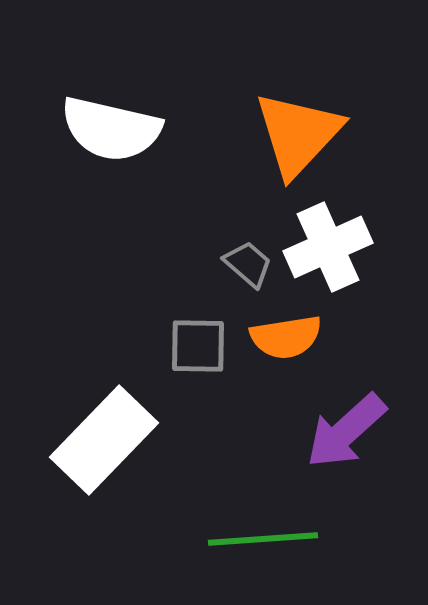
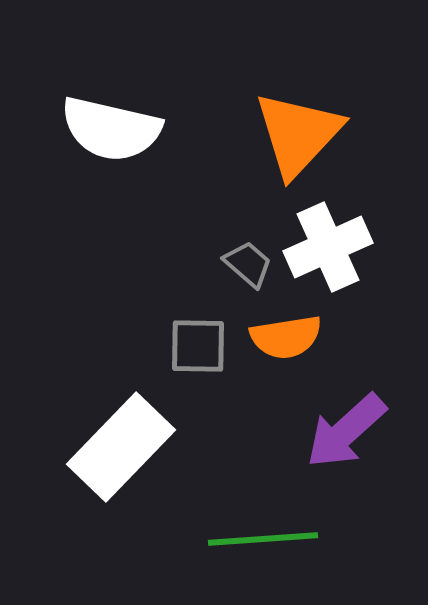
white rectangle: moved 17 px right, 7 px down
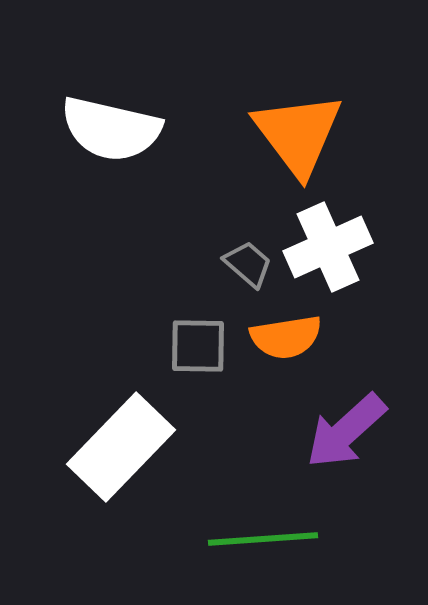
orange triangle: rotated 20 degrees counterclockwise
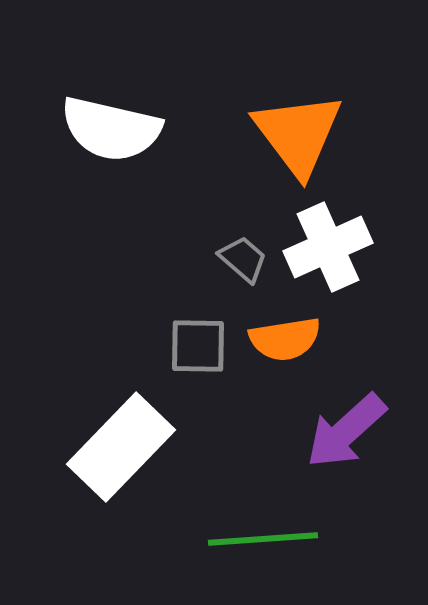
gray trapezoid: moved 5 px left, 5 px up
orange semicircle: moved 1 px left, 2 px down
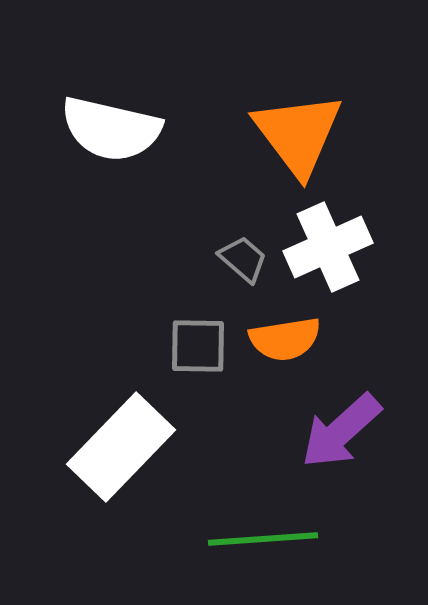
purple arrow: moved 5 px left
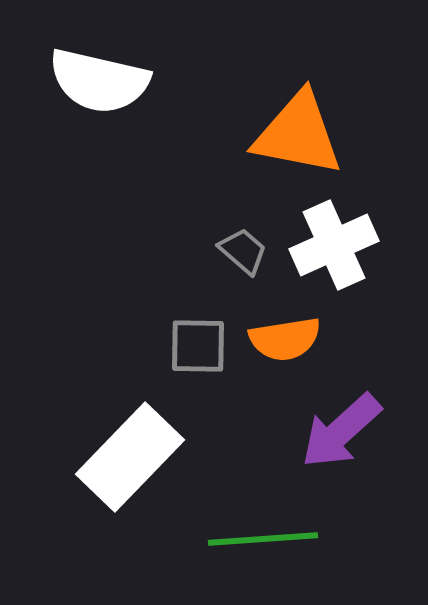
white semicircle: moved 12 px left, 48 px up
orange triangle: rotated 42 degrees counterclockwise
white cross: moved 6 px right, 2 px up
gray trapezoid: moved 8 px up
white rectangle: moved 9 px right, 10 px down
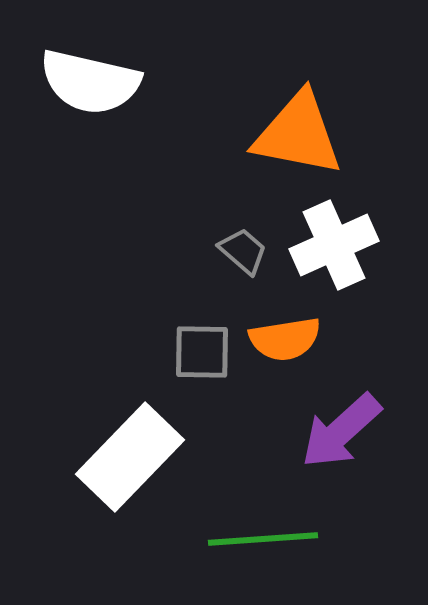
white semicircle: moved 9 px left, 1 px down
gray square: moved 4 px right, 6 px down
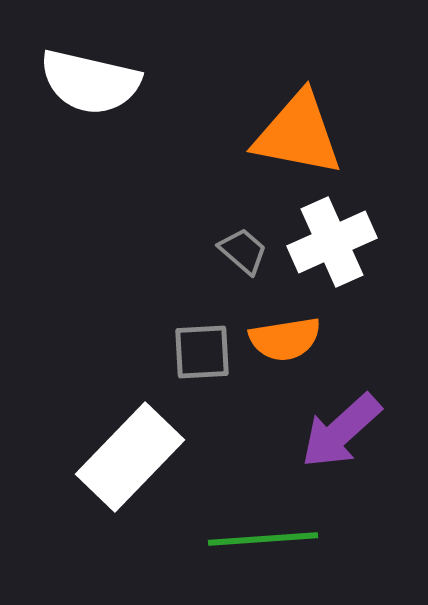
white cross: moved 2 px left, 3 px up
gray square: rotated 4 degrees counterclockwise
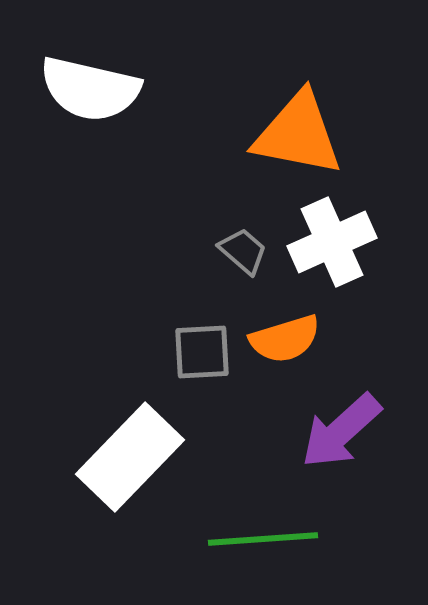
white semicircle: moved 7 px down
orange semicircle: rotated 8 degrees counterclockwise
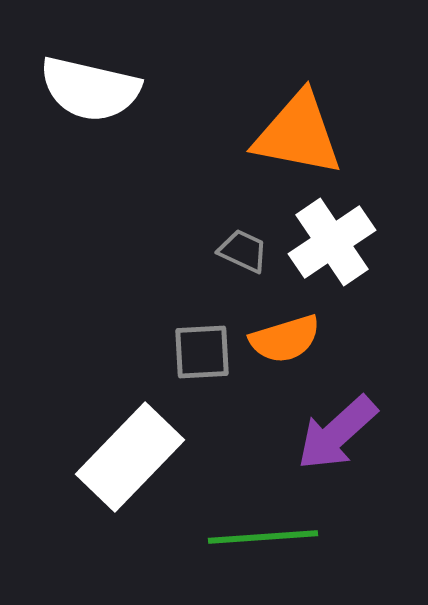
white cross: rotated 10 degrees counterclockwise
gray trapezoid: rotated 16 degrees counterclockwise
purple arrow: moved 4 px left, 2 px down
green line: moved 2 px up
